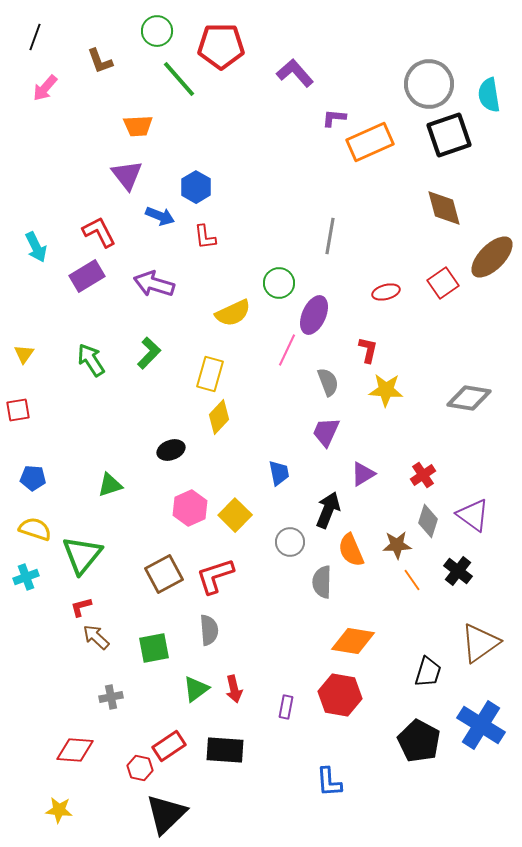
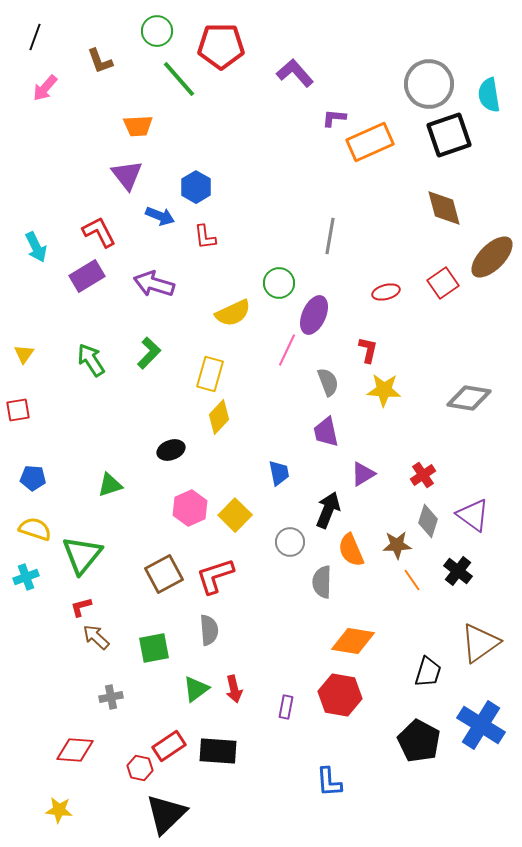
yellow star at (386, 390): moved 2 px left
purple trapezoid at (326, 432): rotated 36 degrees counterclockwise
black rectangle at (225, 750): moved 7 px left, 1 px down
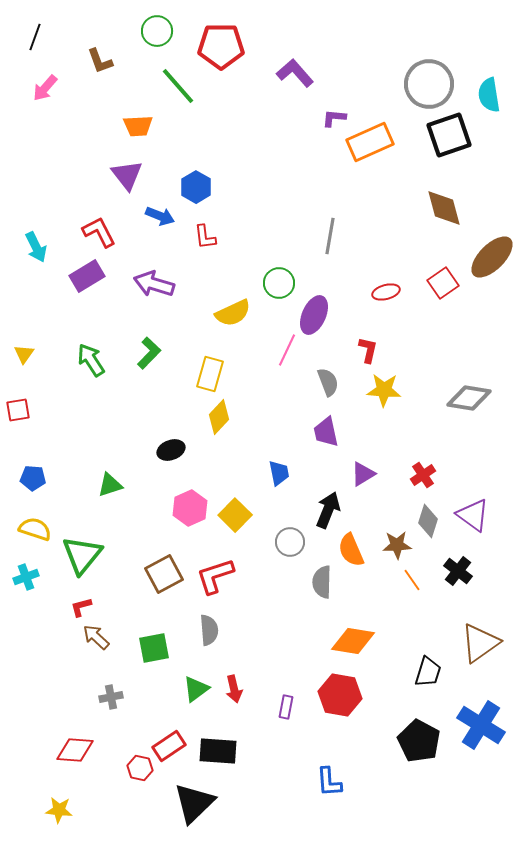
green line at (179, 79): moved 1 px left, 7 px down
black triangle at (166, 814): moved 28 px right, 11 px up
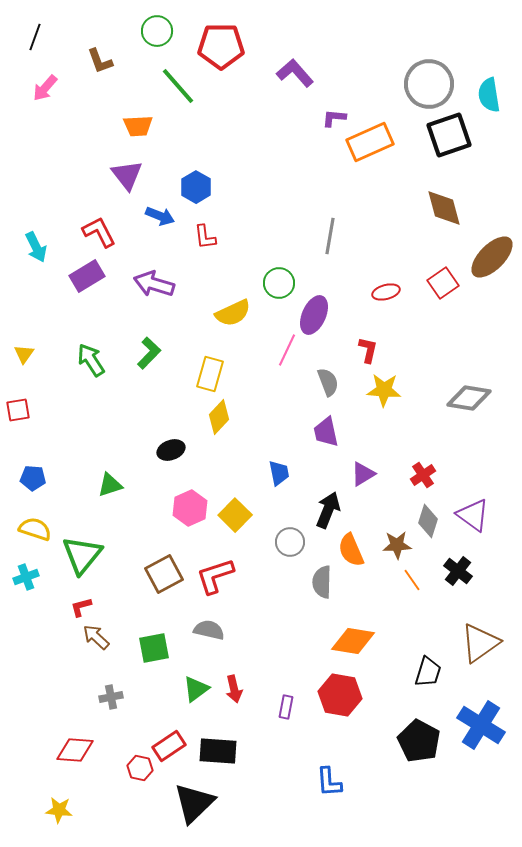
gray semicircle at (209, 630): rotated 72 degrees counterclockwise
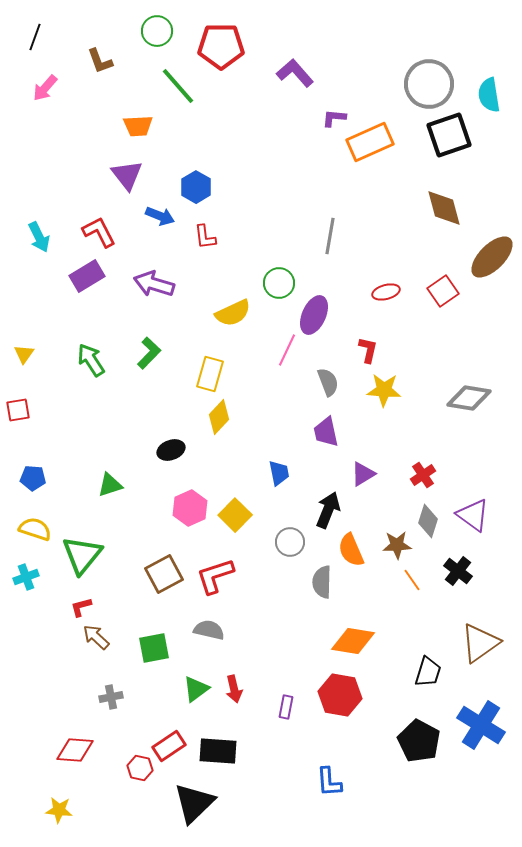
cyan arrow at (36, 247): moved 3 px right, 10 px up
red square at (443, 283): moved 8 px down
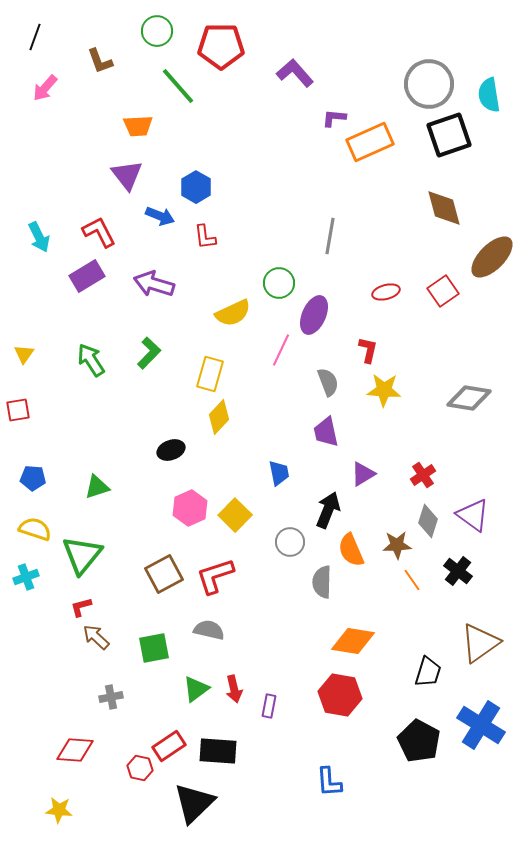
pink line at (287, 350): moved 6 px left
green triangle at (110, 485): moved 13 px left, 2 px down
purple rectangle at (286, 707): moved 17 px left, 1 px up
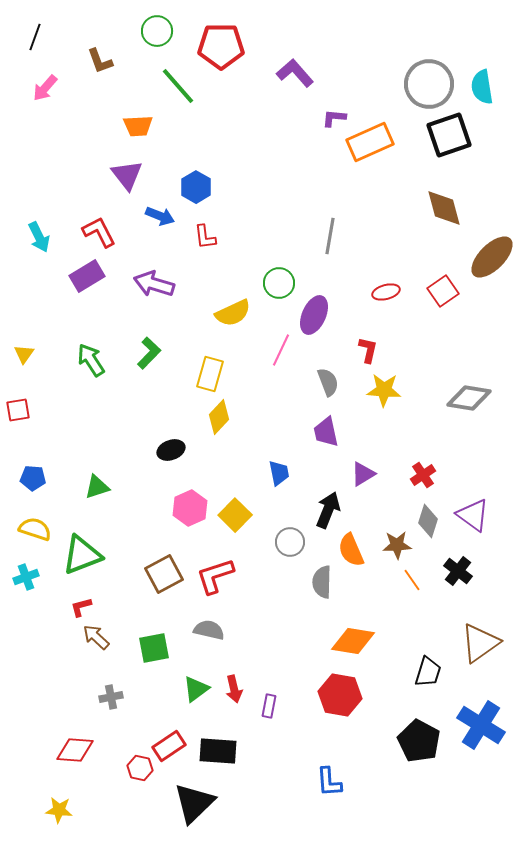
cyan semicircle at (489, 95): moved 7 px left, 8 px up
green triangle at (82, 555): rotated 30 degrees clockwise
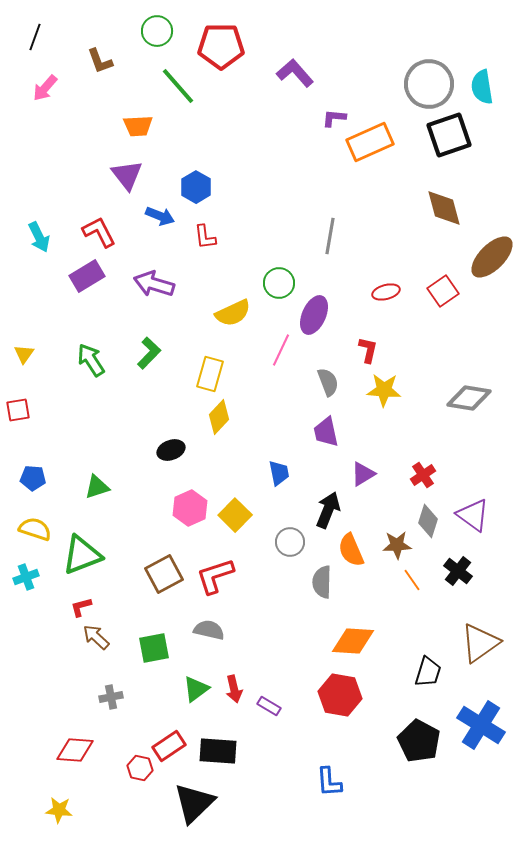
orange diamond at (353, 641): rotated 6 degrees counterclockwise
purple rectangle at (269, 706): rotated 70 degrees counterclockwise
